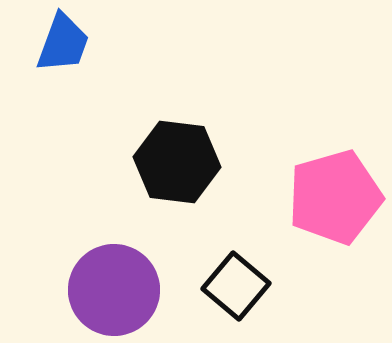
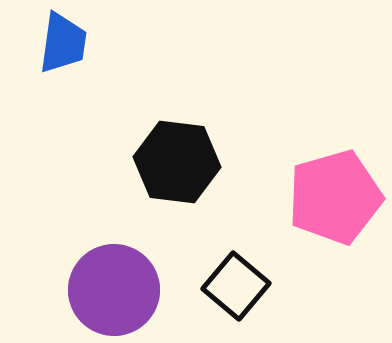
blue trapezoid: rotated 12 degrees counterclockwise
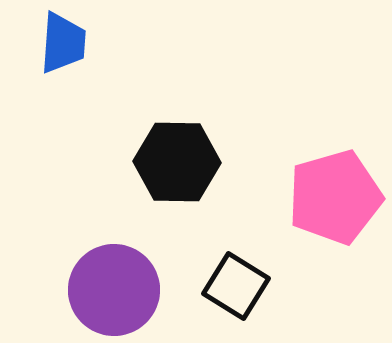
blue trapezoid: rotated 4 degrees counterclockwise
black hexagon: rotated 6 degrees counterclockwise
black square: rotated 8 degrees counterclockwise
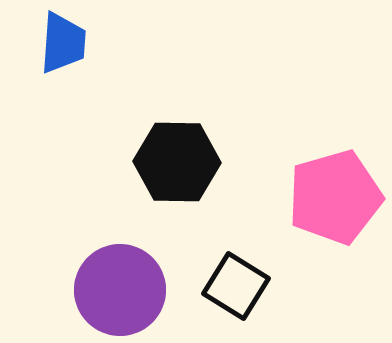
purple circle: moved 6 px right
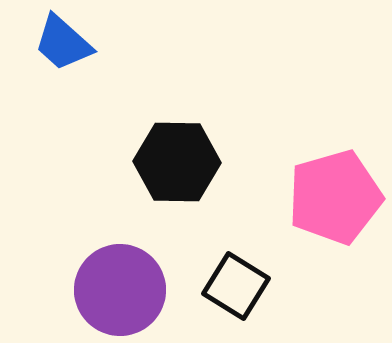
blue trapezoid: rotated 128 degrees clockwise
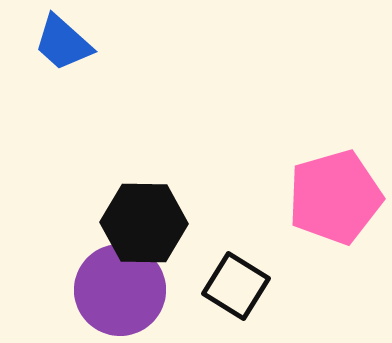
black hexagon: moved 33 px left, 61 px down
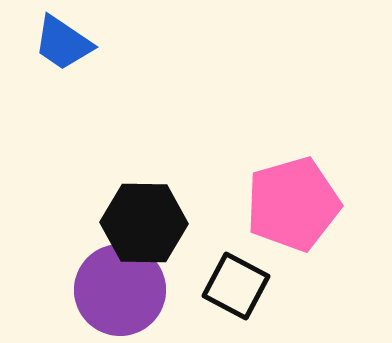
blue trapezoid: rotated 8 degrees counterclockwise
pink pentagon: moved 42 px left, 7 px down
black square: rotated 4 degrees counterclockwise
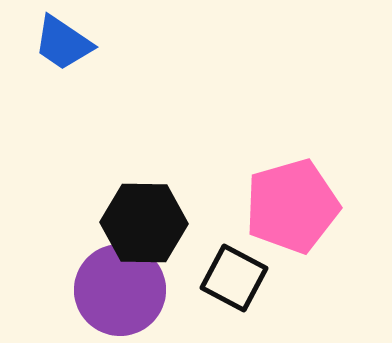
pink pentagon: moved 1 px left, 2 px down
black square: moved 2 px left, 8 px up
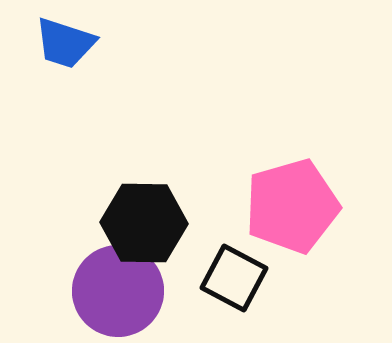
blue trapezoid: moved 2 px right; rotated 16 degrees counterclockwise
purple circle: moved 2 px left, 1 px down
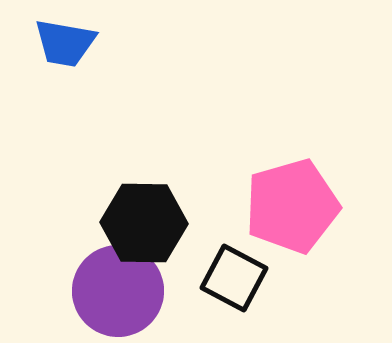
blue trapezoid: rotated 8 degrees counterclockwise
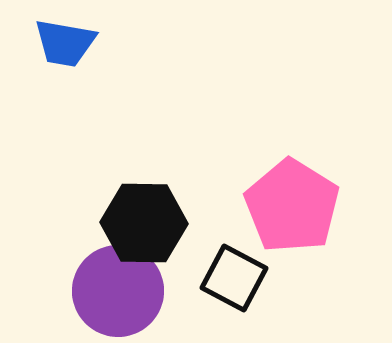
pink pentagon: rotated 24 degrees counterclockwise
